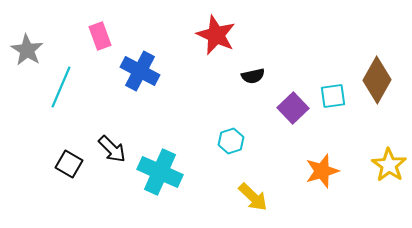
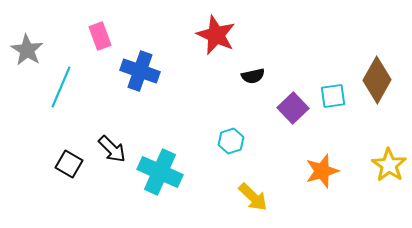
blue cross: rotated 9 degrees counterclockwise
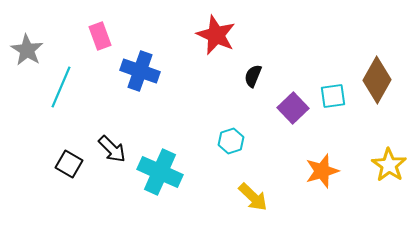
black semicircle: rotated 125 degrees clockwise
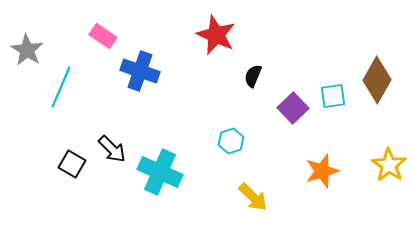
pink rectangle: moved 3 px right; rotated 36 degrees counterclockwise
black square: moved 3 px right
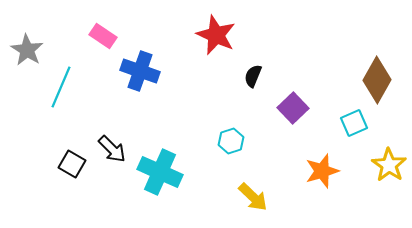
cyan square: moved 21 px right, 27 px down; rotated 16 degrees counterclockwise
